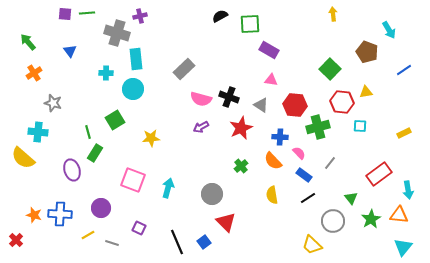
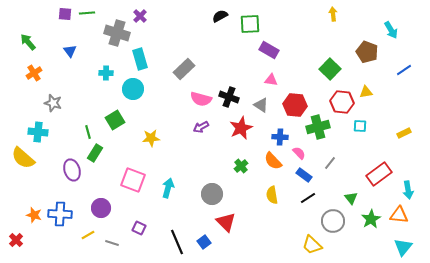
purple cross at (140, 16): rotated 32 degrees counterclockwise
cyan arrow at (389, 30): moved 2 px right
cyan rectangle at (136, 59): moved 4 px right; rotated 10 degrees counterclockwise
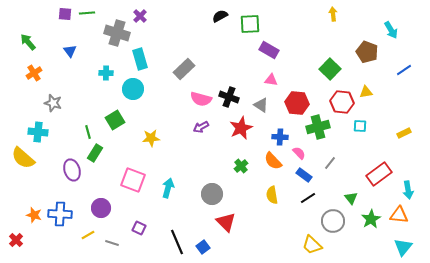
red hexagon at (295, 105): moved 2 px right, 2 px up
blue square at (204, 242): moved 1 px left, 5 px down
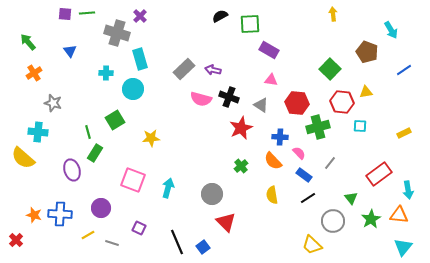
purple arrow at (201, 127): moved 12 px right, 57 px up; rotated 42 degrees clockwise
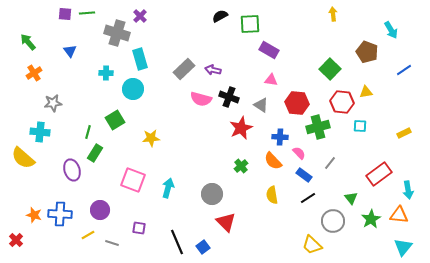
gray star at (53, 103): rotated 24 degrees counterclockwise
cyan cross at (38, 132): moved 2 px right
green line at (88, 132): rotated 32 degrees clockwise
purple circle at (101, 208): moved 1 px left, 2 px down
purple square at (139, 228): rotated 16 degrees counterclockwise
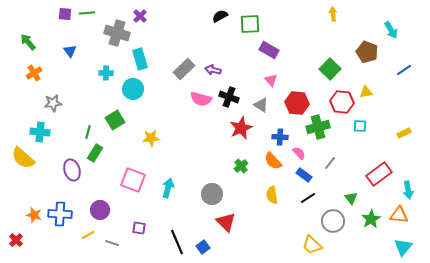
pink triangle at (271, 80): rotated 40 degrees clockwise
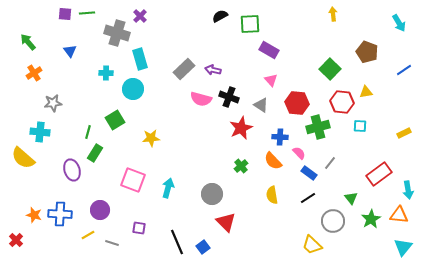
cyan arrow at (391, 30): moved 8 px right, 7 px up
blue rectangle at (304, 175): moved 5 px right, 2 px up
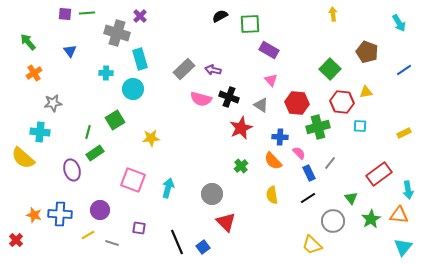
green rectangle at (95, 153): rotated 24 degrees clockwise
blue rectangle at (309, 173): rotated 28 degrees clockwise
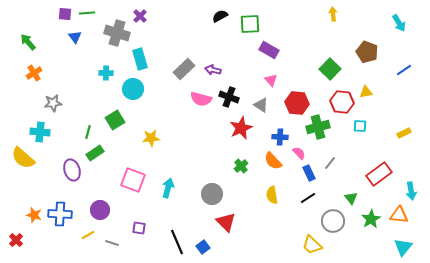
blue triangle at (70, 51): moved 5 px right, 14 px up
cyan arrow at (408, 190): moved 3 px right, 1 px down
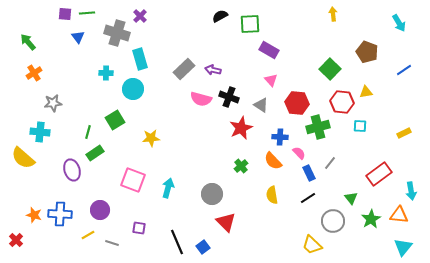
blue triangle at (75, 37): moved 3 px right
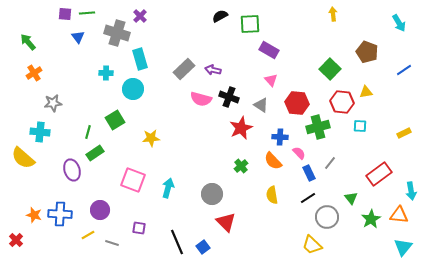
gray circle at (333, 221): moved 6 px left, 4 px up
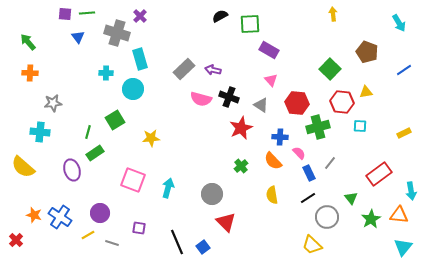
orange cross at (34, 73): moved 4 px left; rotated 35 degrees clockwise
yellow semicircle at (23, 158): moved 9 px down
purple circle at (100, 210): moved 3 px down
blue cross at (60, 214): moved 3 px down; rotated 30 degrees clockwise
